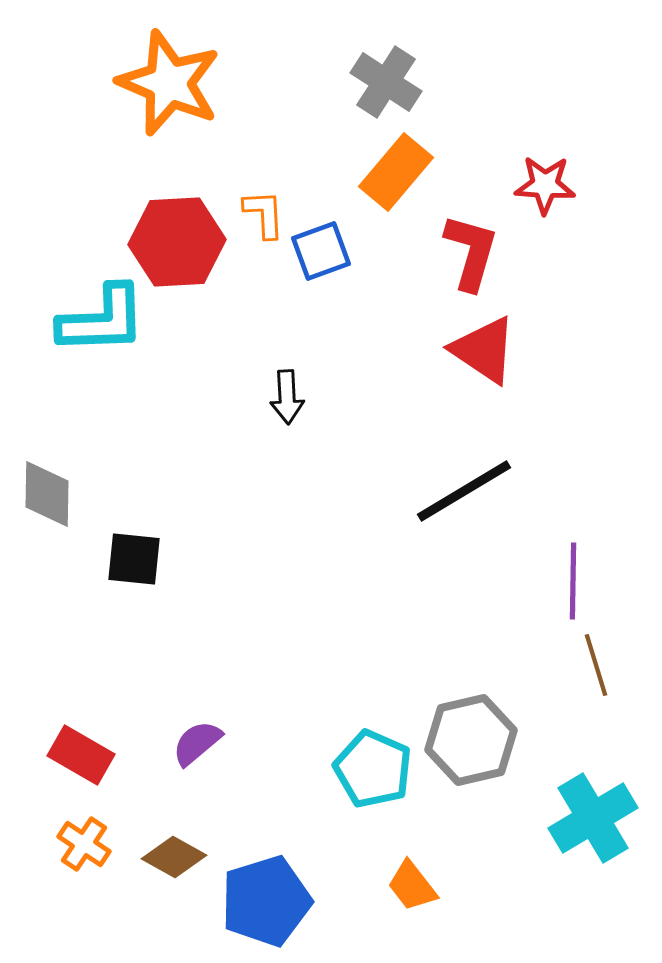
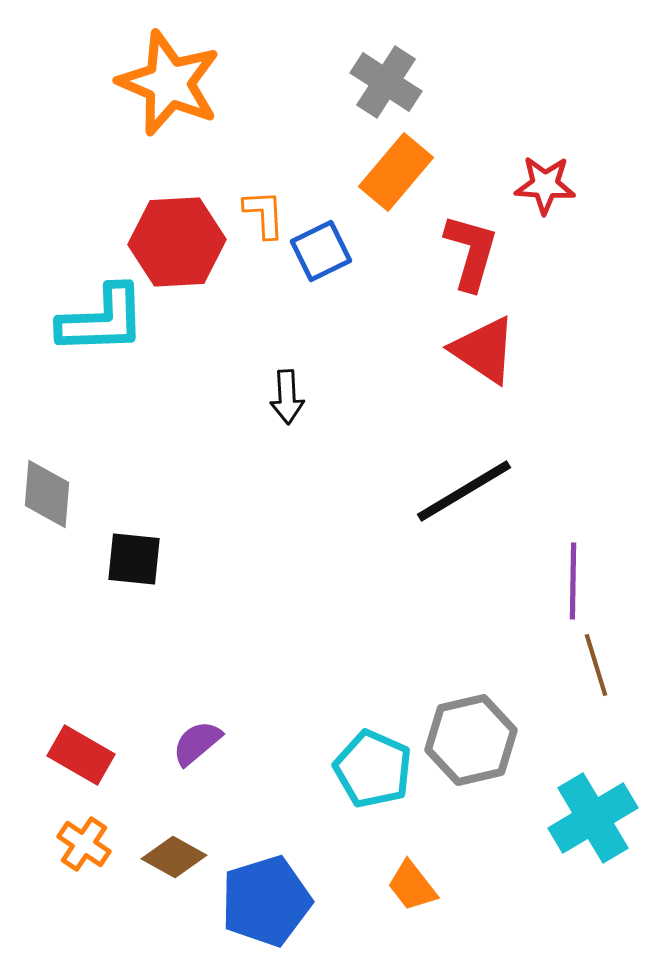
blue square: rotated 6 degrees counterclockwise
gray diamond: rotated 4 degrees clockwise
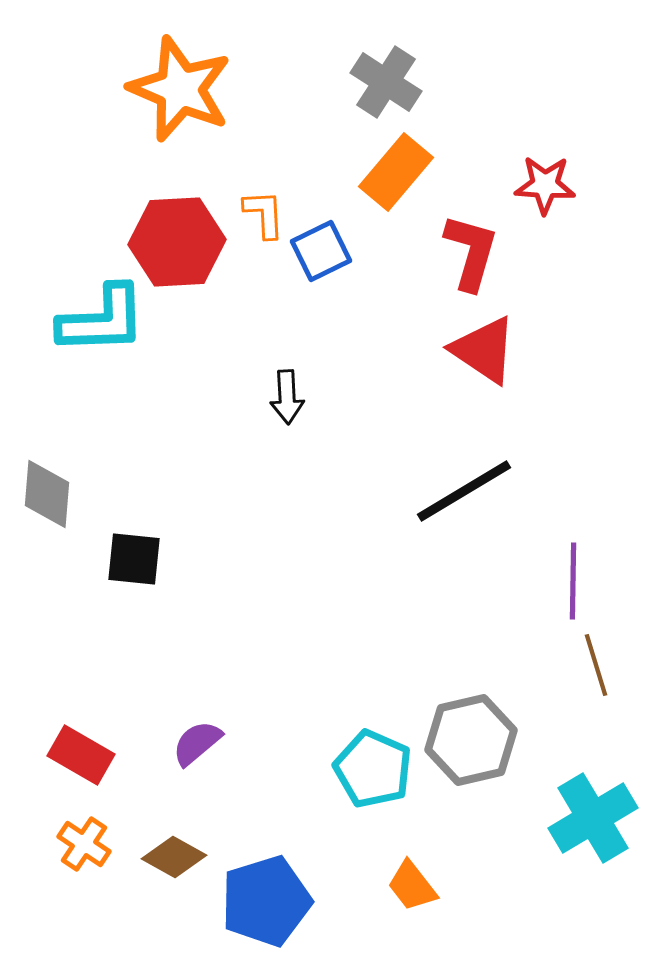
orange star: moved 11 px right, 6 px down
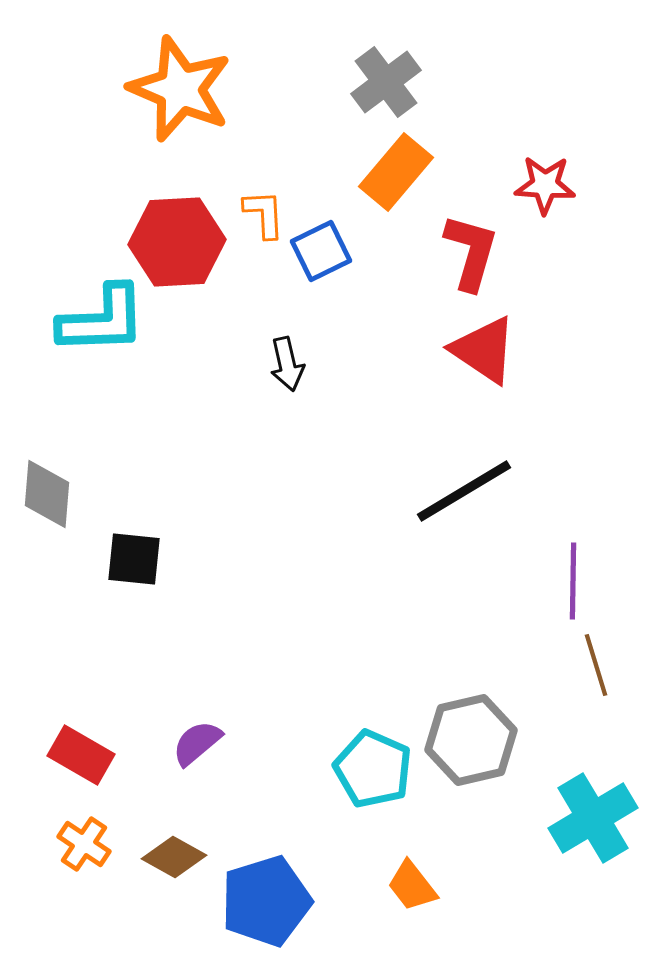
gray cross: rotated 20 degrees clockwise
black arrow: moved 33 px up; rotated 10 degrees counterclockwise
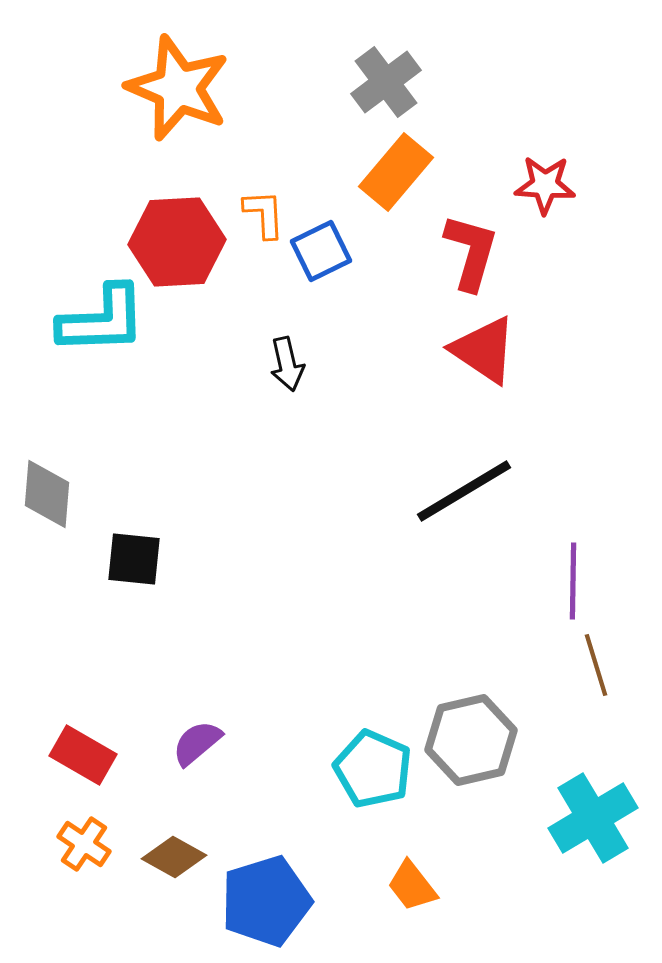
orange star: moved 2 px left, 1 px up
red rectangle: moved 2 px right
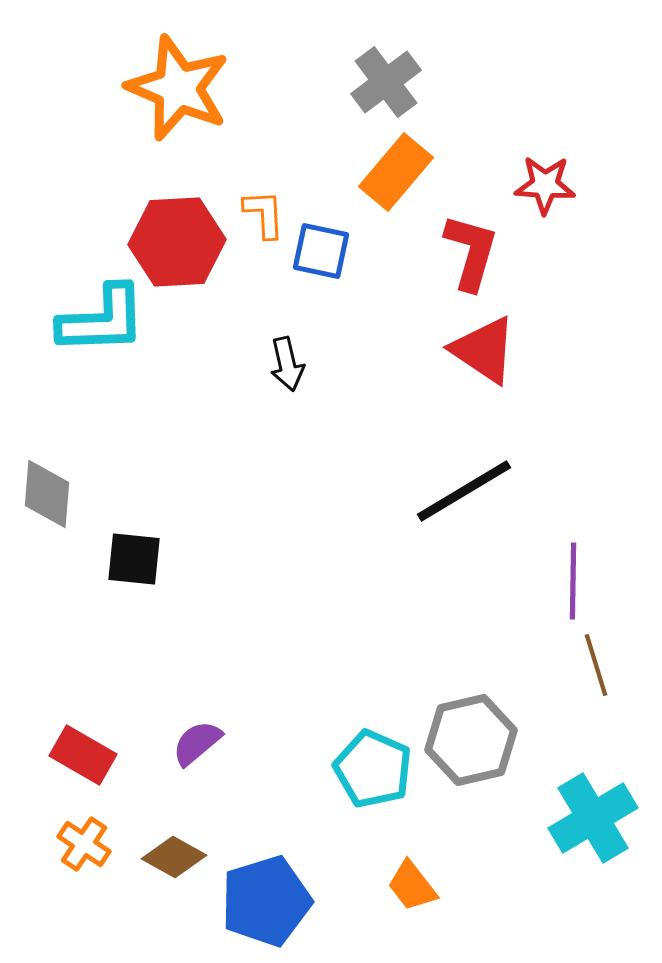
blue square: rotated 38 degrees clockwise
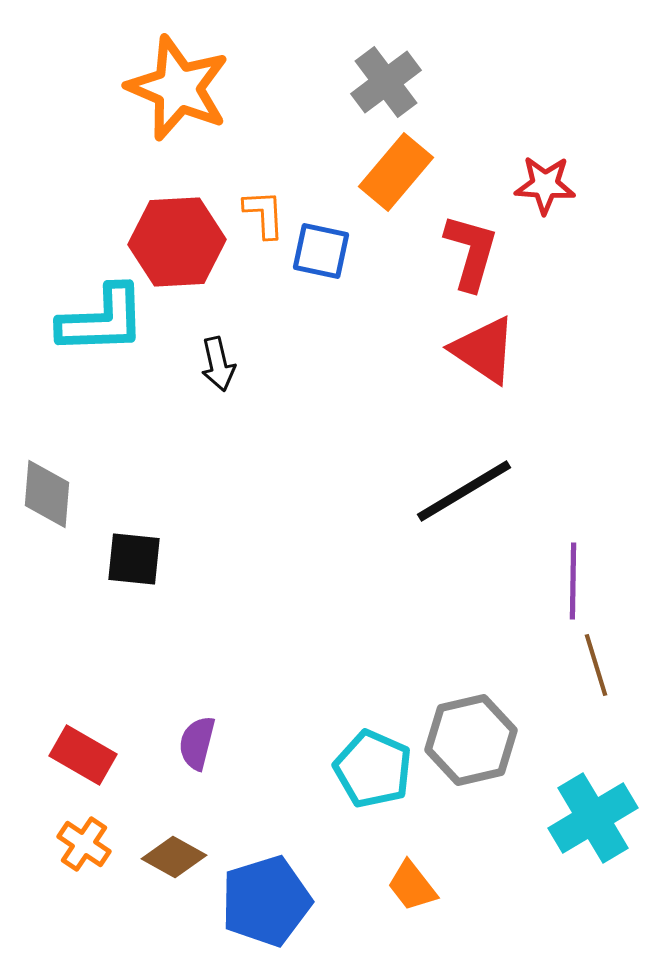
black arrow: moved 69 px left
purple semicircle: rotated 36 degrees counterclockwise
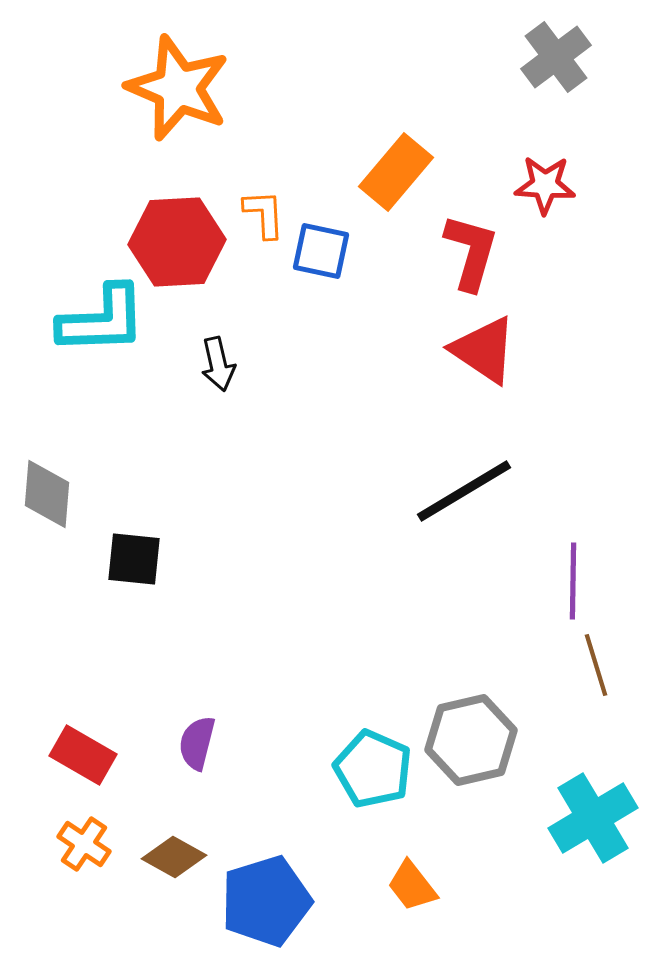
gray cross: moved 170 px right, 25 px up
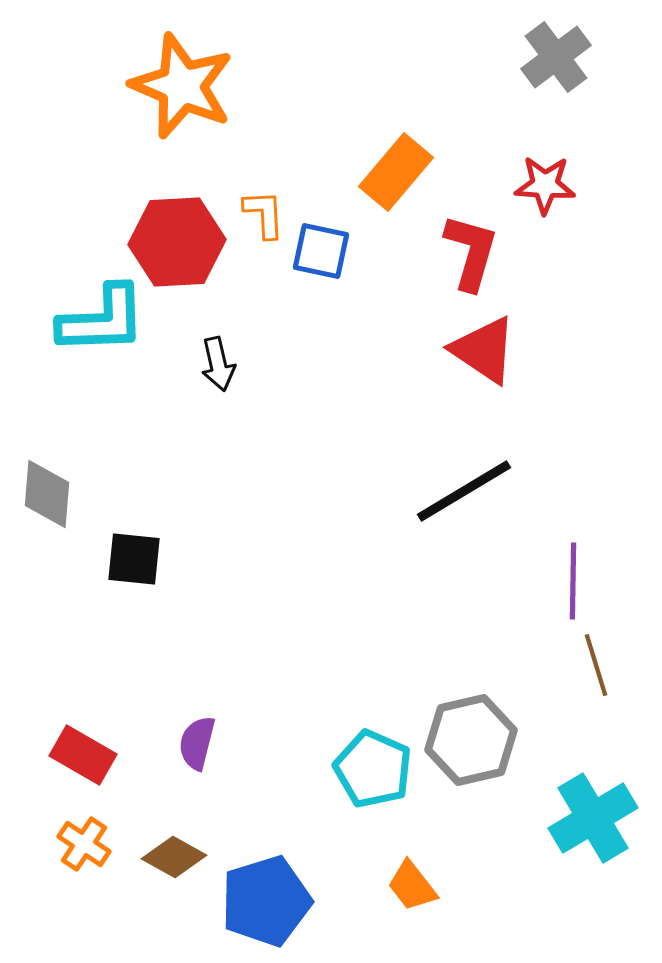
orange star: moved 4 px right, 2 px up
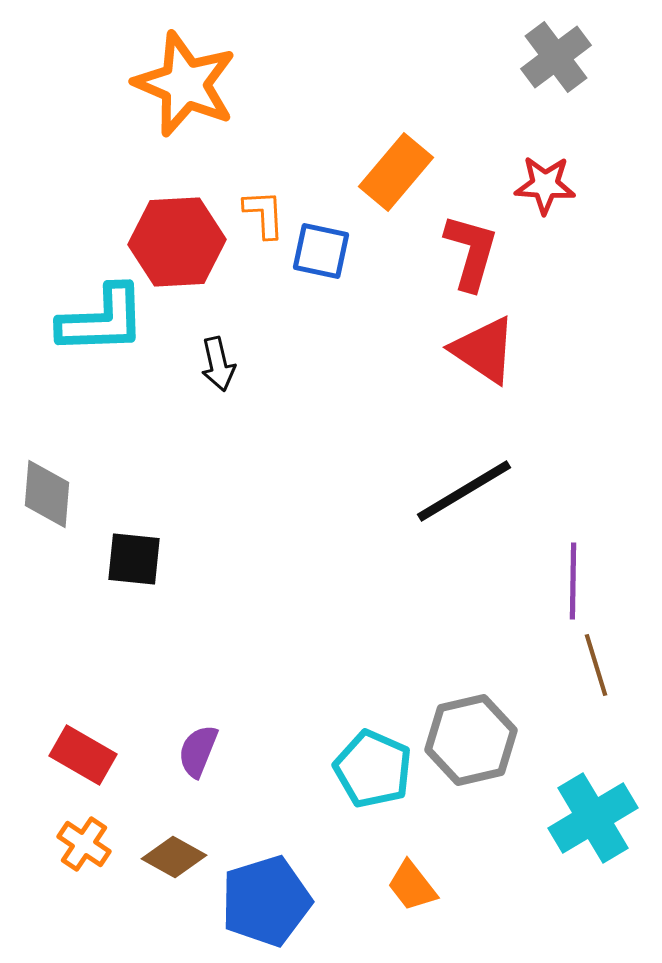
orange star: moved 3 px right, 2 px up
purple semicircle: moved 1 px right, 8 px down; rotated 8 degrees clockwise
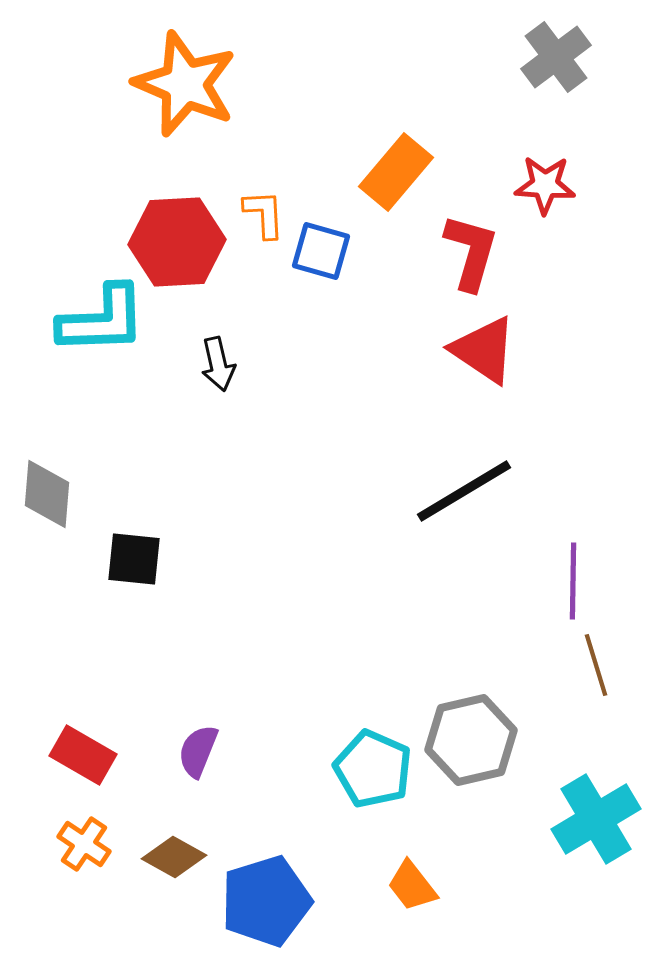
blue square: rotated 4 degrees clockwise
cyan cross: moved 3 px right, 1 px down
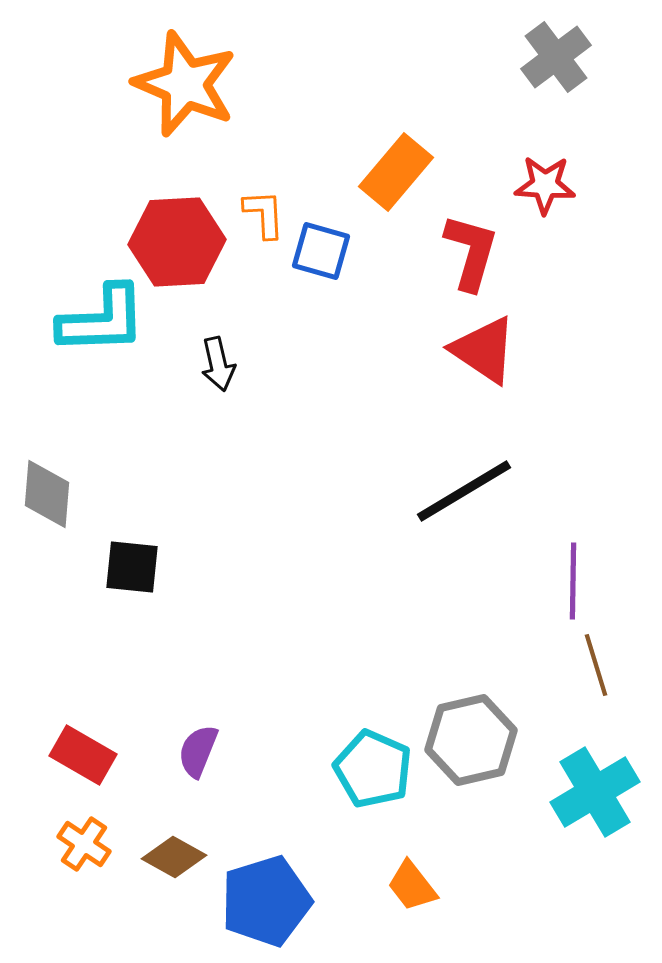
black square: moved 2 px left, 8 px down
cyan cross: moved 1 px left, 27 px up
